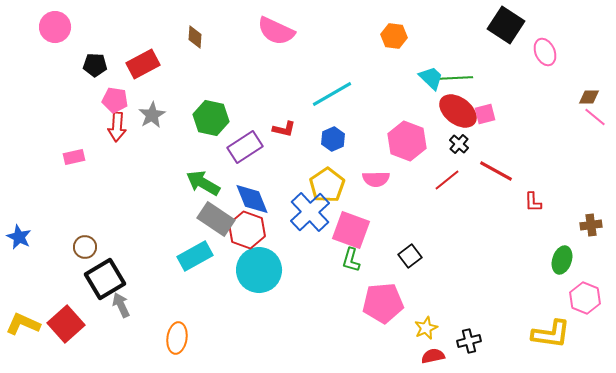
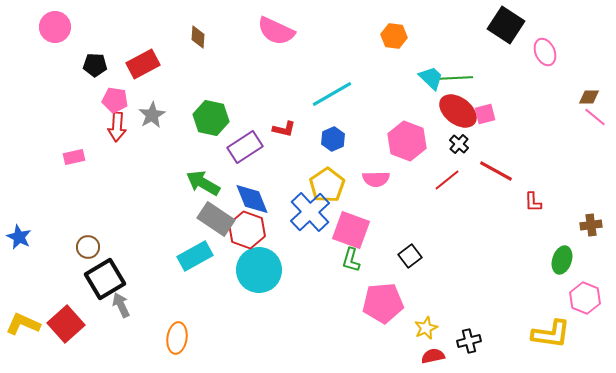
brown diamond at (195, 37): moved 3 px right
brown circle at (85, 247): moved 3 px right
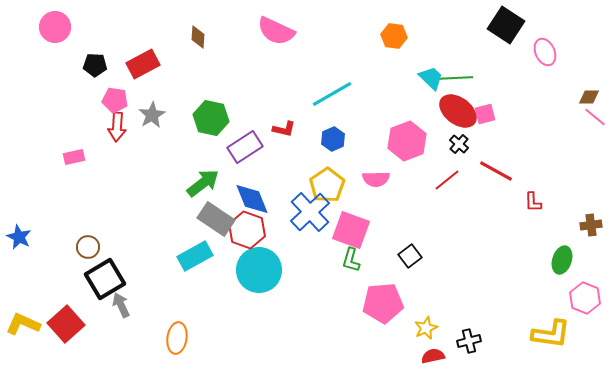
pink hexagon at (407, 141): rotated 18 degrees clockwise
green arrow at (203, 183): rotated 112 degrees clockwise
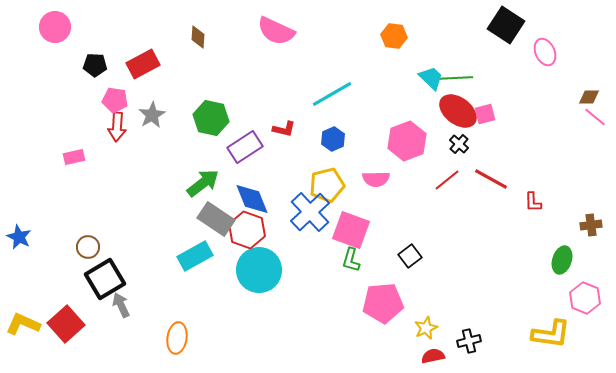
red line at (496, 171): moved 5 px left, 8 px down
yellow pentagon at (327, 185): rotated 20 degrees clockwise
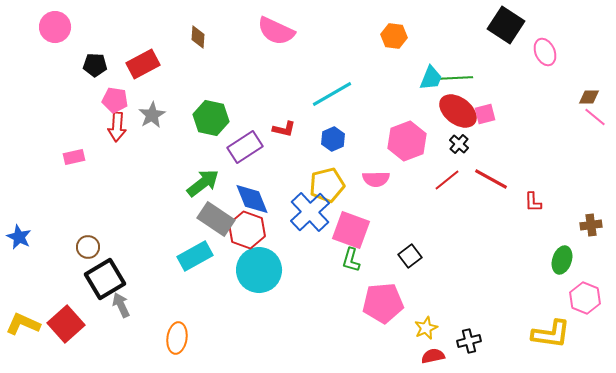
cyan trapezoid at (431, 78): rotated 68 degrees clockwise
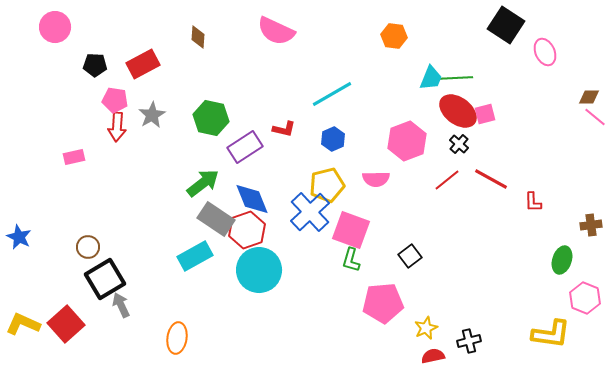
red hexagon at (247, 230): rotated 21 degrees clockwise
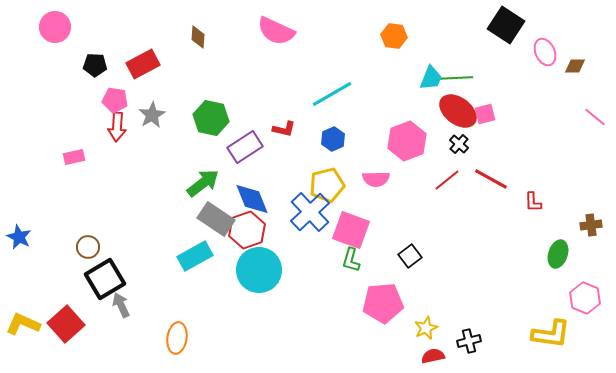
brown diamond at (589, 97): moved 14 px left, 31 px up
green ellipse at (562, 260): moved 4 px left, 6 px up
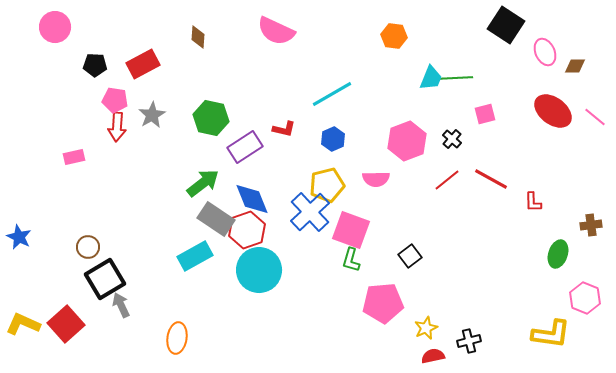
red ellipse at (458, 111): moved 95 px right
black cross at (459, 144): moved 7 px left, 5 px up
